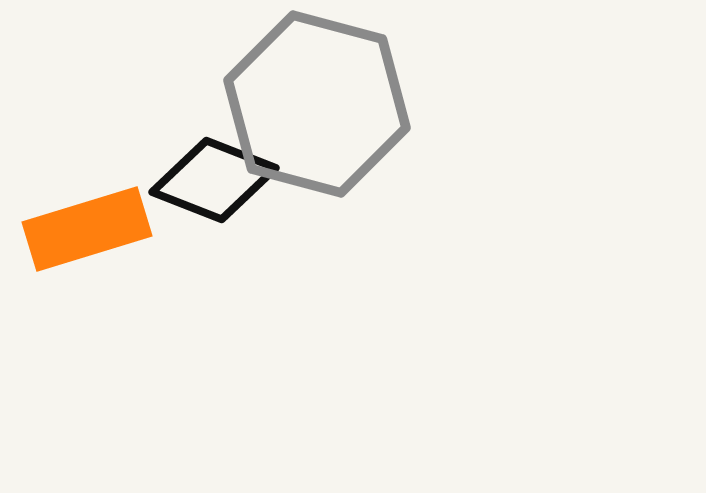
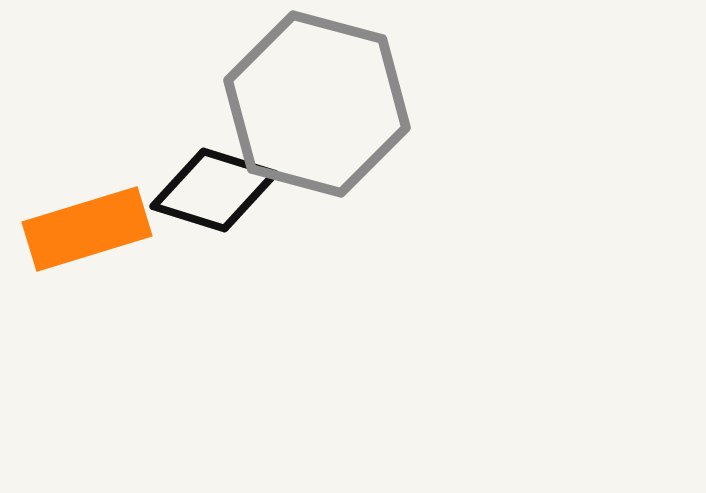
black diamond: moved 10 px down; rotated 4 degrees counterclockwise
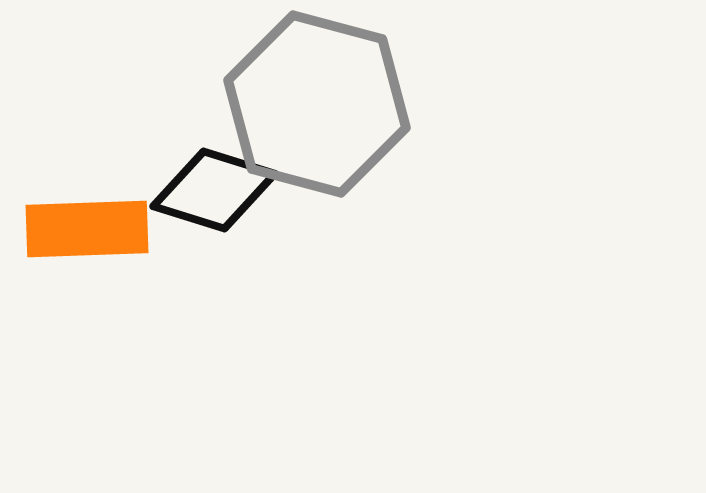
orange rectangle: rotated 15 degrees clockwise
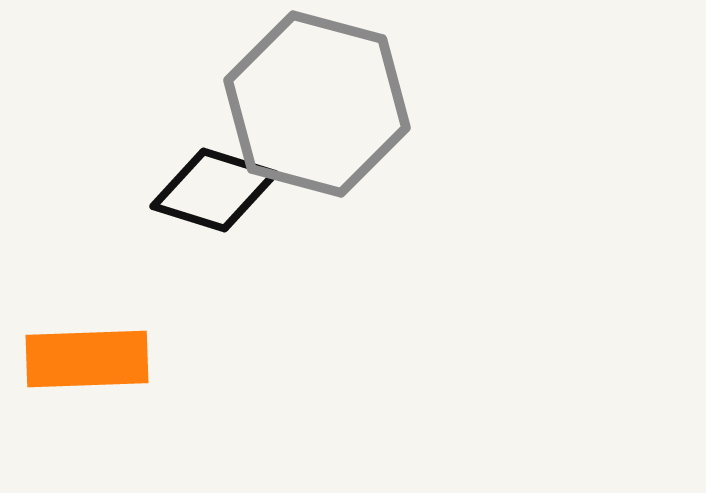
orange rectangle: moved 130 px down
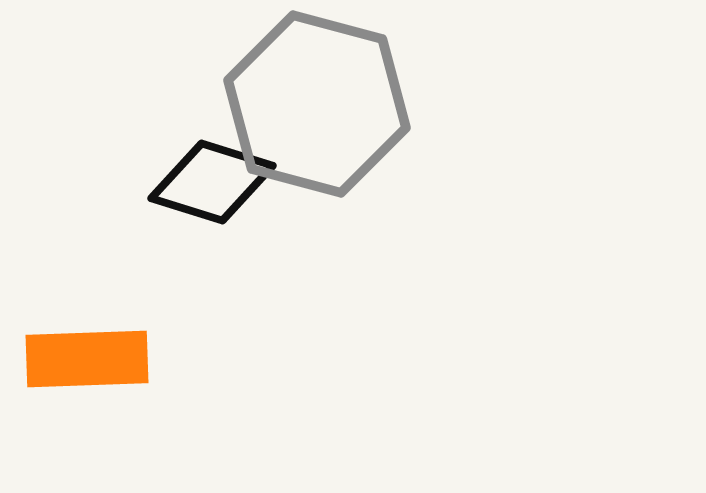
black diamond: moved 2 px left, 8 px up
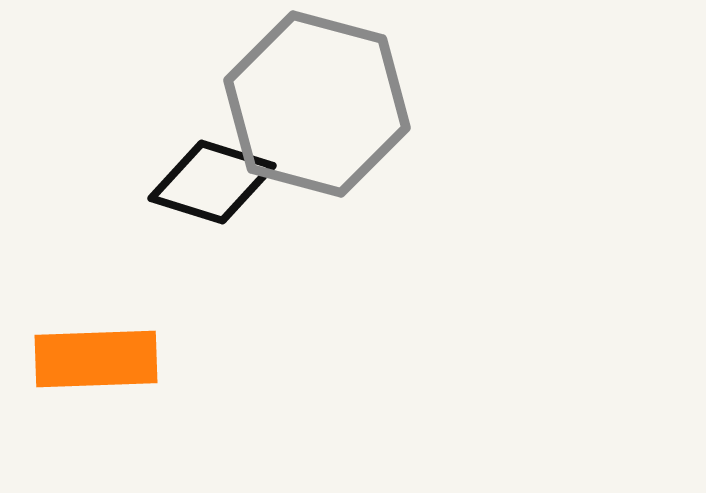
orange rectangle: moved 9 px right
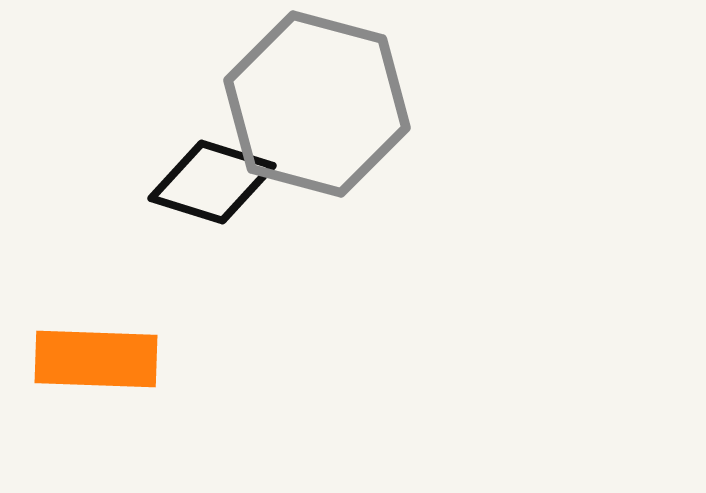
orange rectangle: rotated 4 degrees clockwise
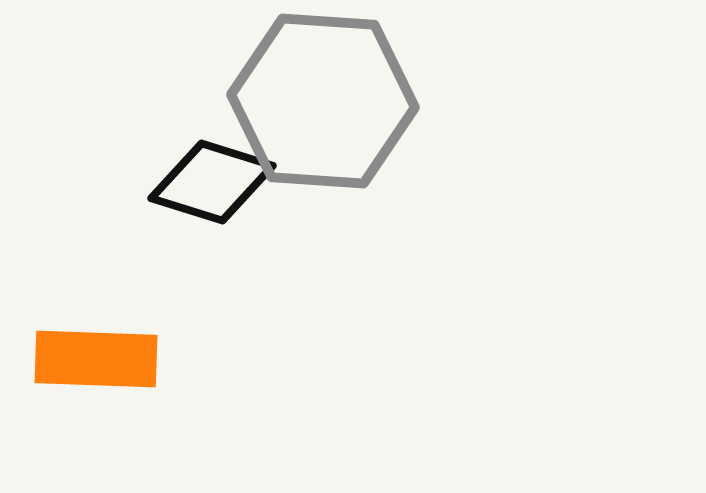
gray hexagon: moved 6 px right, 3 px up; rotated 11 degrees counterclockwise
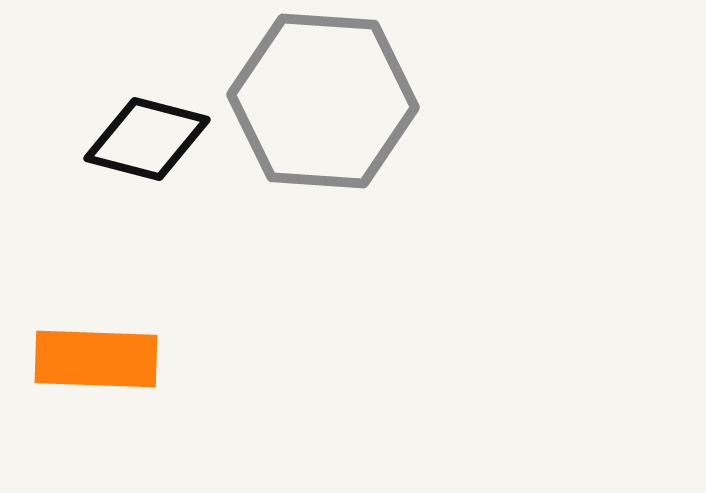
black diamond: moved 65 px left, 43 px up; rotated 3 degrees counterclockwise
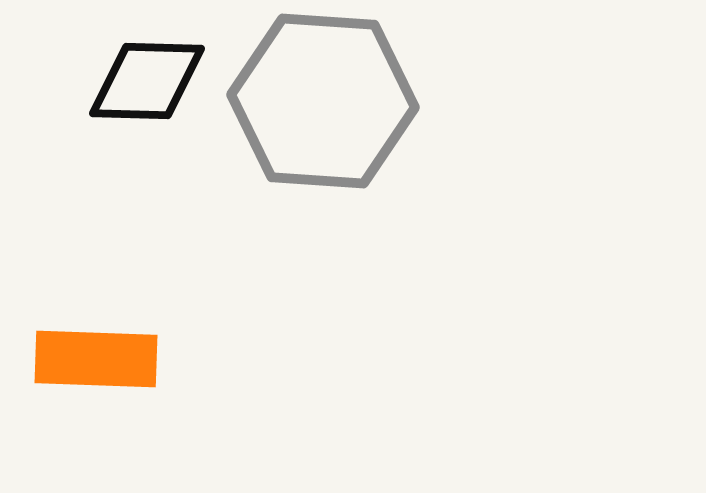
black diamond: moved 58 px up; rotated 13 degrees counterclockwise
